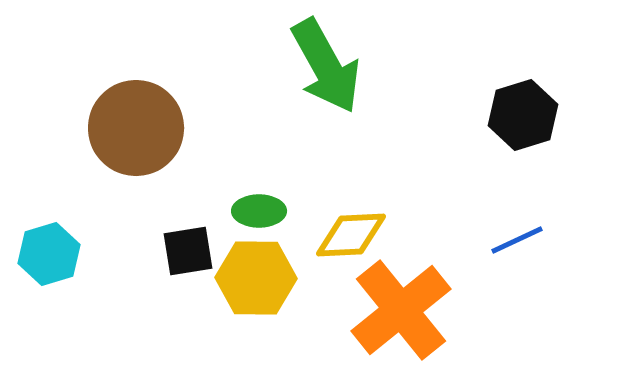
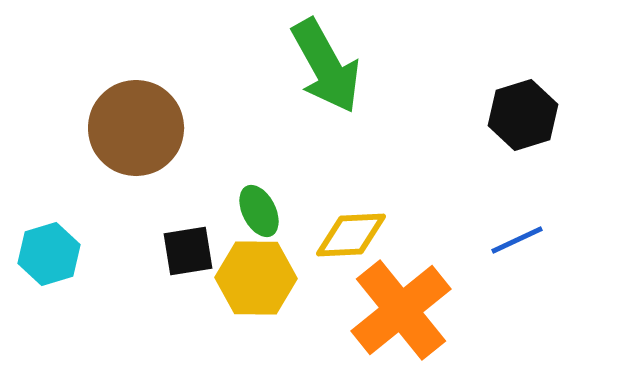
green ellipse: rotated 63 degrees clockwise
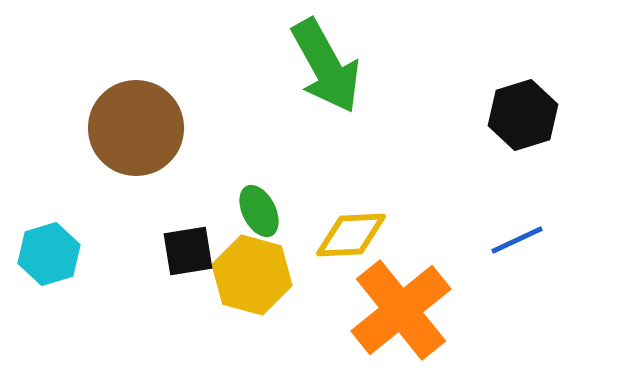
yellow hexagon: moved 4 px left, 3 px up; rotated 14 degrees clockwise
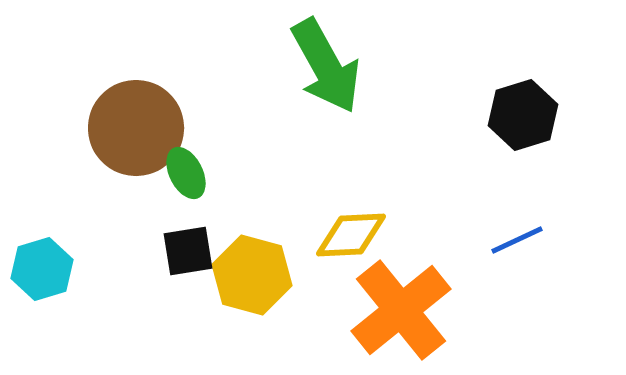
green ellipse: moved 73 px left, 38 px up
cyan hexagon: moved 7 px left, 15 px down
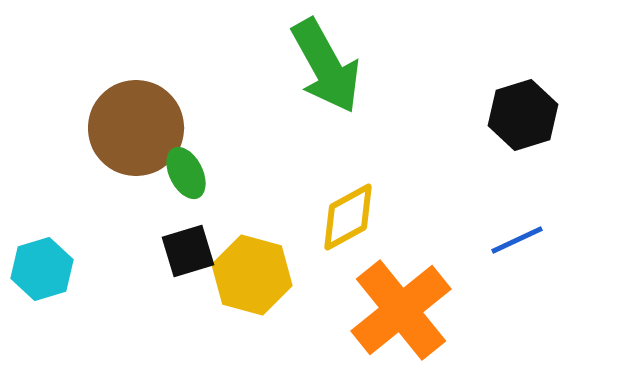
yellow diamond: moved 3 px left, 18 px up; rotated 26 degrees counterclockwise
black square: rotated 8 degrees counterclockwise
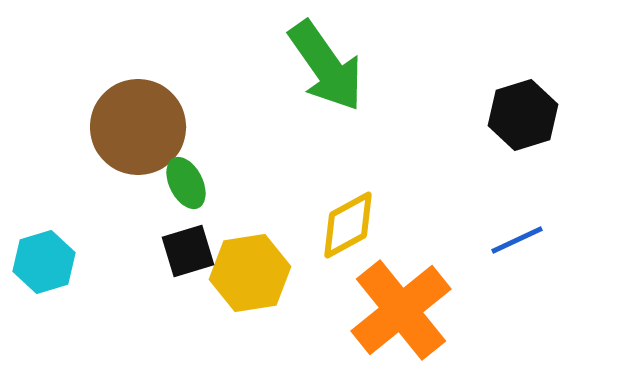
green arrow: rotated 6 degrees counterclockwise
brown circle: moved 2 px right, 1 px up
green ellipse: moved 10 px down
yellow diamond: moved 8 px down
cyan hexagon: moved 2 px right, 7 px up
yellow hexagon: moved 2 px left, 2 px up; rotated 24 degrees counterclockwise
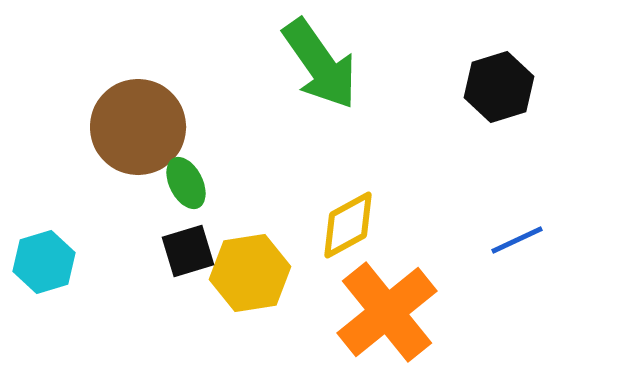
green arrow: moved 6 px left, 2 px up
black hexagon: moved 24 px left, 28 px up
orange cross: moved 14 px left, 2 px down
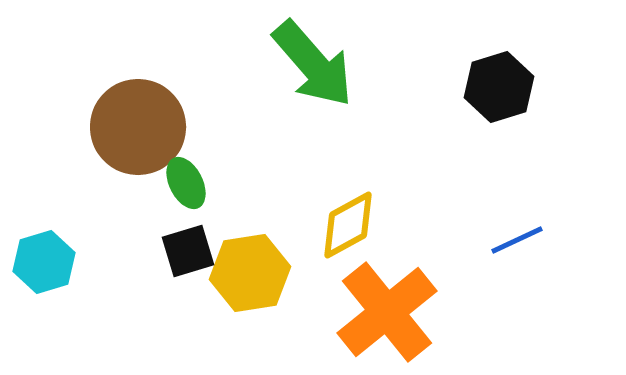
green arrow: moved 7 px left; rotated 6 degrees counterclockwise
